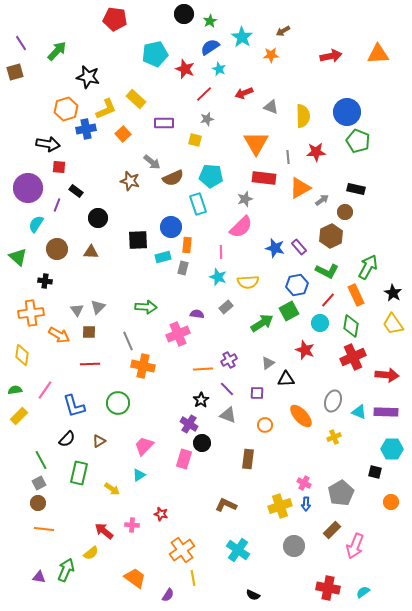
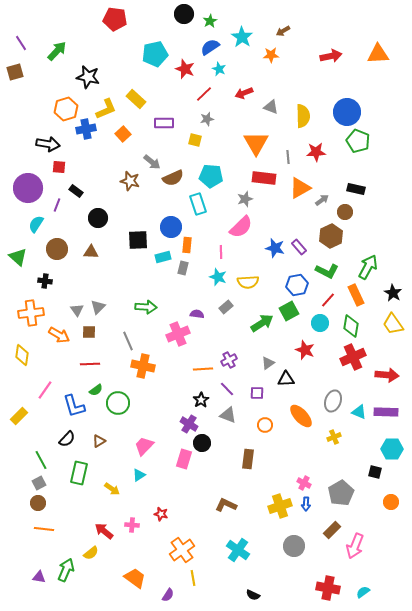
green semicircle at (15, 390): moved 81 px right; rotated 152 degrees clockwise
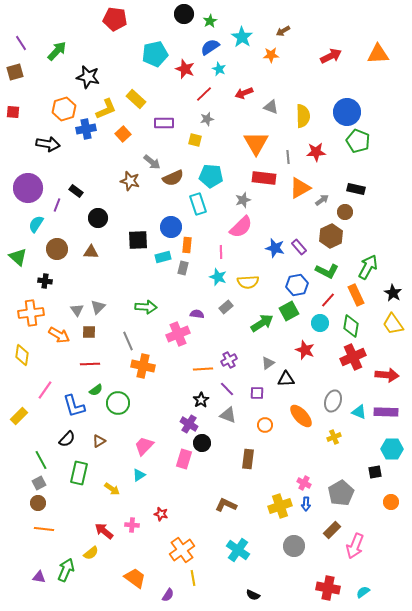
red arrow at (331, 56): rotated 15 degrees counterclockwise
orange hexagon at (66, 109): moved 2 px left
red square at (59, 167): moved 46 px left, 55 px up
gray star at (245, 199): moved 2 px left, 1 px down
black square at (375, 472): rotated 24 degrees counterclockwise
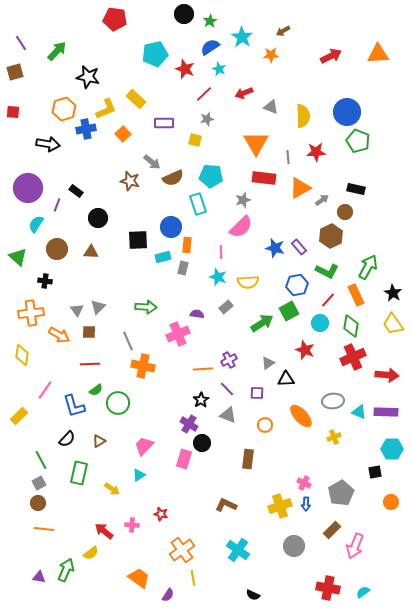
gray ellipse at (333, 401): rotated 65 degrees clockwise
orange trapezoid at (135, 578): moved 4 px right
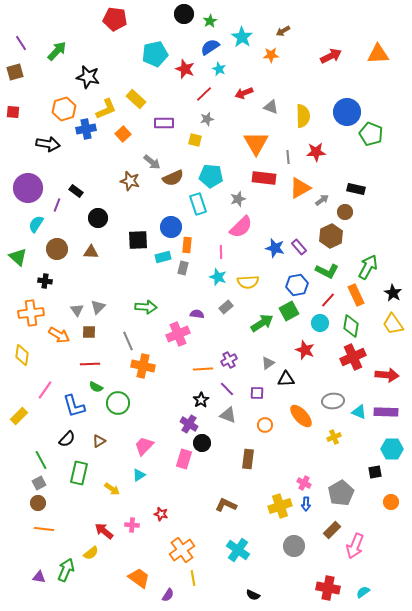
green pentagon at (358, 141): moved 13 px right, 7 px up
gray star at (243, 200): moved 5 px left, 1 px up
green semicircle at (96, 390): moved 3 px up; rotated 64 degrees clockwise
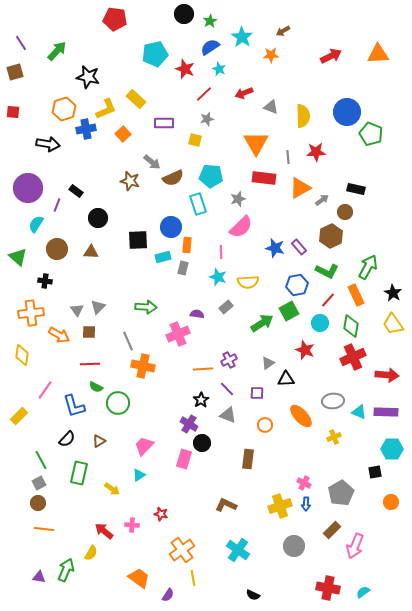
yellow semicircle at (91, 553): rotated 21 degrees counterclockwise
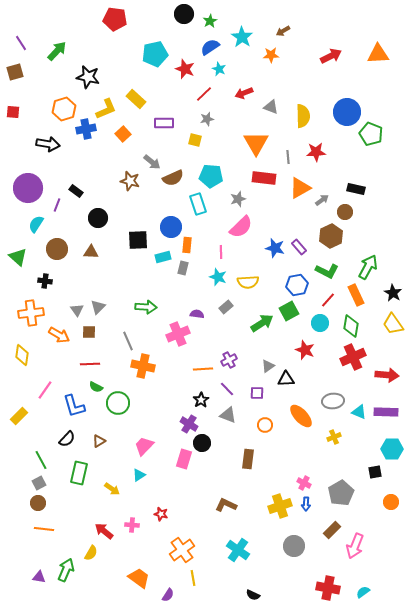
gray triangle at (268, 363): moved 3 px down
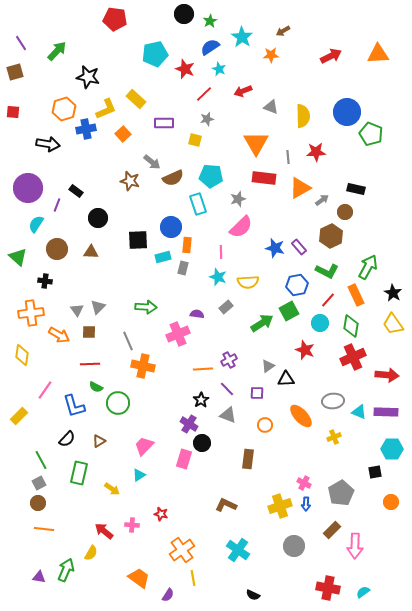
red arrow at (244, 93): moved 1 px left, 2 px up
pink arrow at (355, 546): rotated 20 degrees counterclockwise
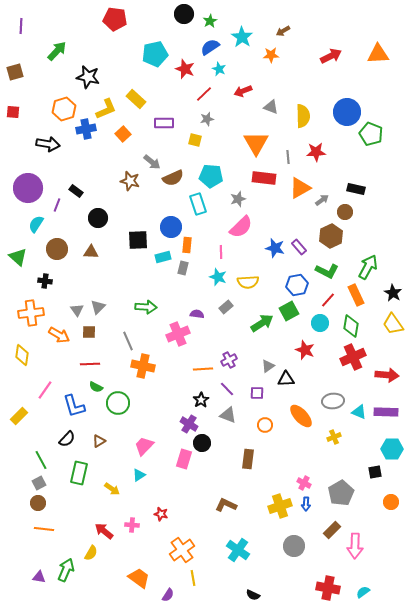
purple line at (21, 43): moved 17 px up; rotated 35 degrees clockwise
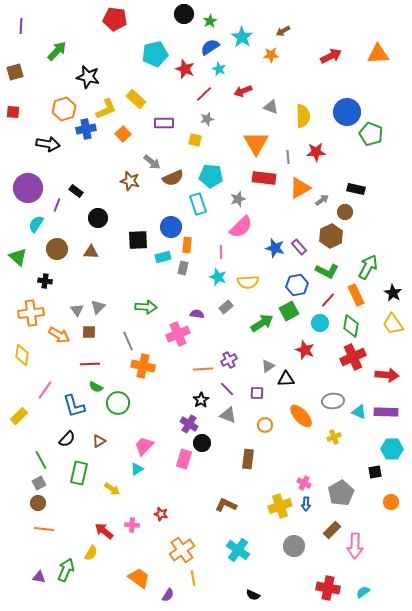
cyan triangle at (139, 475): moved 2 px left, 6 px up
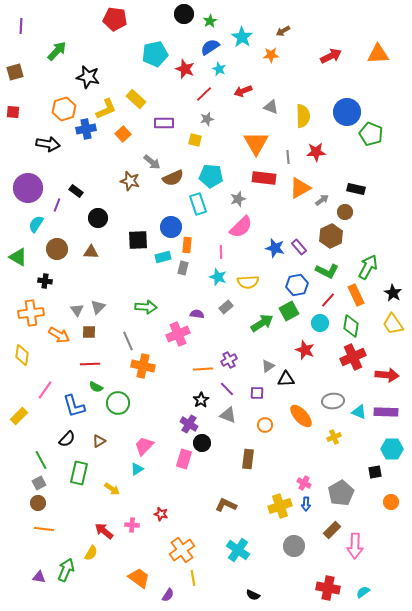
green triangle at (18, 257): rotated 12 degrees counterclockwise
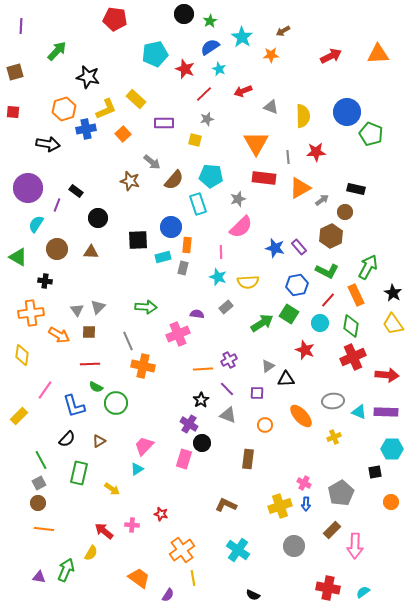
brown semicircle at (173, 178): moved 1 px right, 2 px down; rotated 25 degrees counterclockwise
green square at (289, 311): moved 3 px down; rotated 30 degrees counterclockwise
green circle at (118, 403): moved 2 px left
